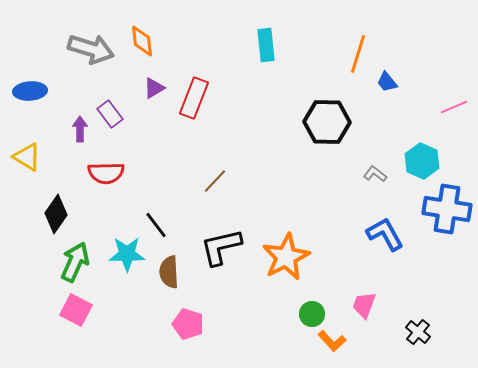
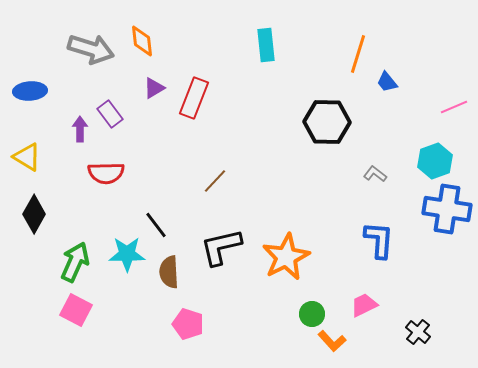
cyan hexagon: moved 13 px right; rotated 16 degrees clockwise
black diamond: moved 22 px left; rotated 6 degrees counterclockwise
blue L-shape: moved 6 px left, 6 px down; rotated 33 degrees clockwise
pink trapezoid: rotated 44 degrees clockwise
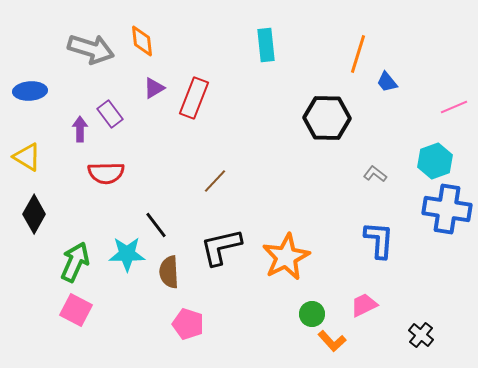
black hexagon: moved 4 px up
black cross: moved 3 px right, 3 px down
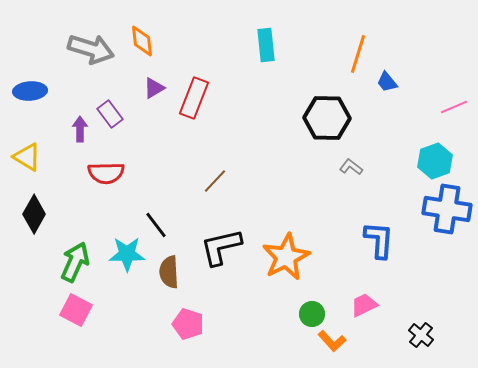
gray L-shape: moved 24 px left, 7 px up
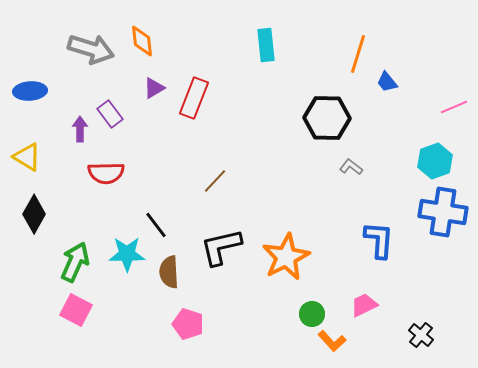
blue cross: moved 4 px left, 3 px down
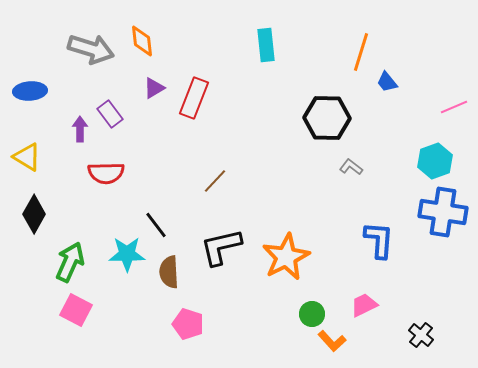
orange line: moved 3 px right, 2 px up
green arrow: moved 5 px left
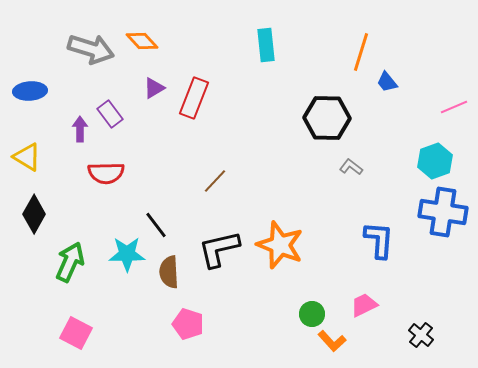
orange diamond: rotated 36 degrees counterclockwise
black L-shape: moved 2 px left, 2 px down
orange star: moved 6 px left, 12 px up; rotated 24 degrees counterclockwise
pink square: moved 23 px down
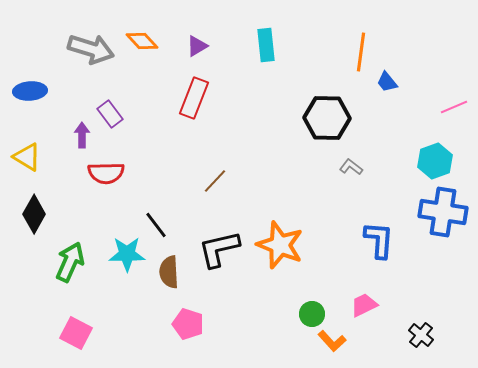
orange line: rotated 9 degrees counterclockwise
purple triangle: moved 43 px right, 42 px up
purple arrow: moved 2 px right, 6 px down
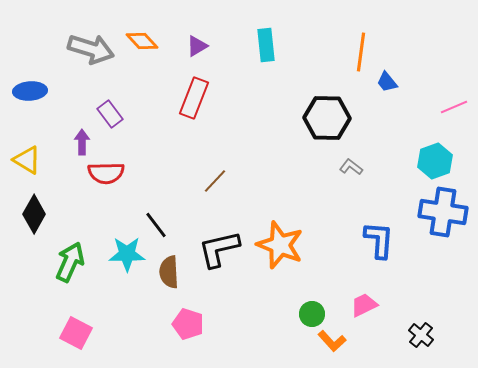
purple arrow: moved 7 px down
yellow triangle: moved 3 px down
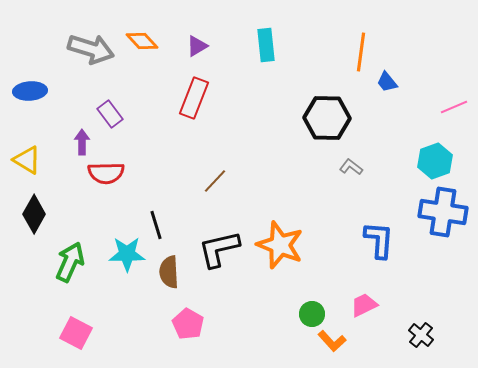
black line: rotated 20 degrees clockwise
pink pentagon: rotated 12 degrees clockwise
